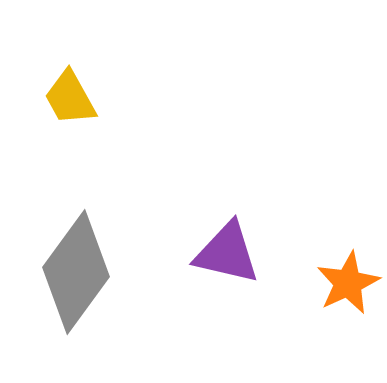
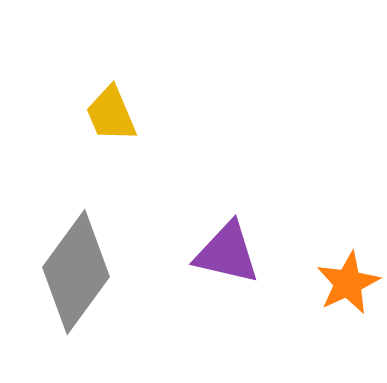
yellow trapezoid: moved 41 px right, 16 px down; rotated 6 degrees clockwise
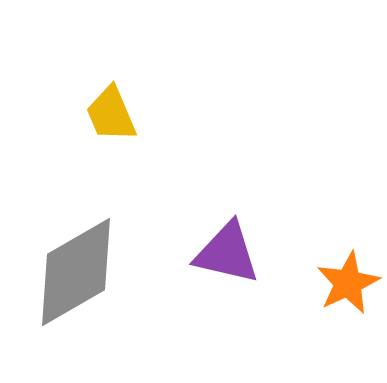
gray diamond: rotated 24 degrees clockwise
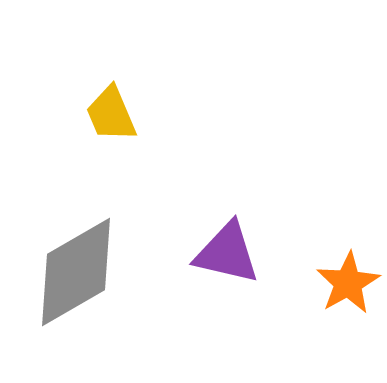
orange star: rotated 4 degrees counterclockwise
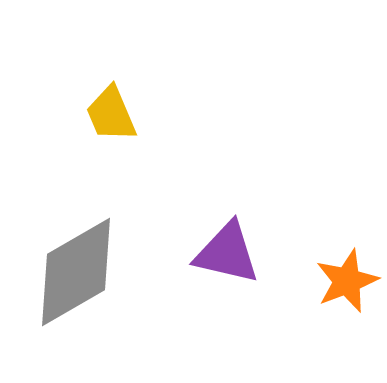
orange star: moved 1 px left, 2 px up; rotated 8 degrees clockwise
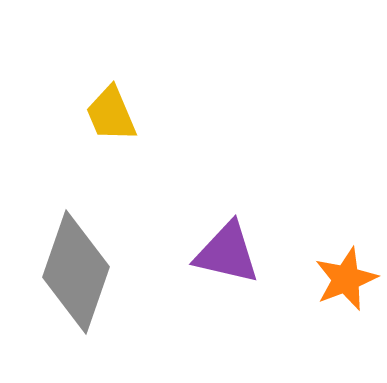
gray diamond: rotated 41 degrees counterclockwise
orange star: moved 1 px left, 2 px up
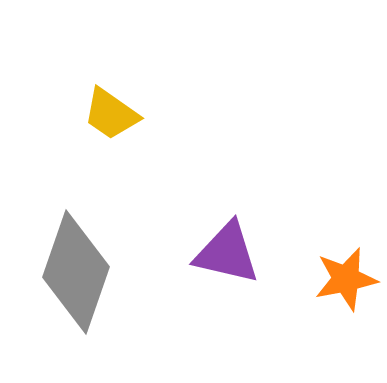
yellow trapezoid: rotated 32 degrees counterclockwise
orange star: rotated 10 degrees clockwise
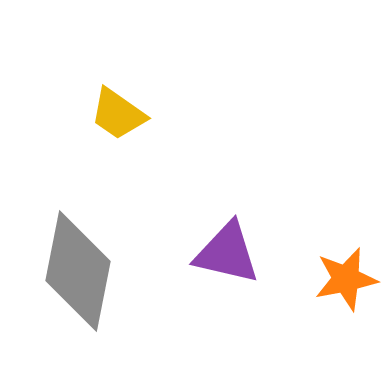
yellow trapezoid: moved 7 px right
gray diamond: moved 2 px right, 1 px up; rotated 8 degrees counterclockwise
